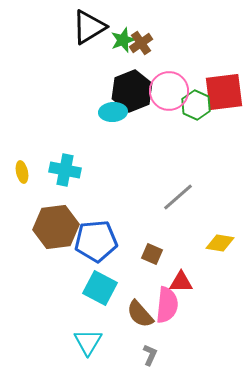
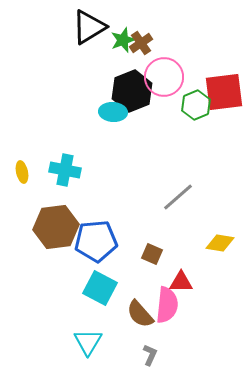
pink circle: moved 5 px left, 14 px up
green hexagon: rotated 12 degrees clockwise
cyan ellipse: rotated 8 degrees clockwise
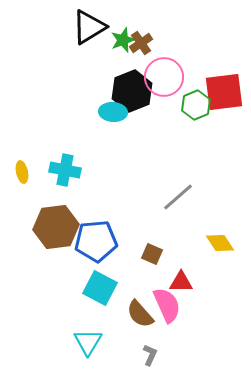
yellow diamond: rotated 48 degrees clockwise
pink semicircle: rotated 30 degrees counterclockwise
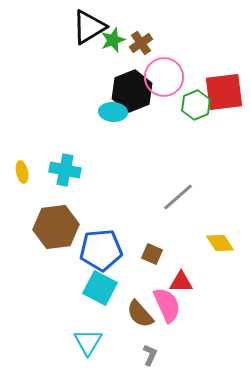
green star: moved 10 px left
blue pentagon: moved 5 px right, 9 px down
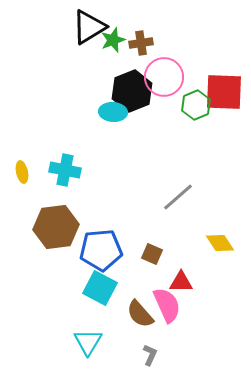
brown cross: rotated 25 degrees clockwise
red square: rotated 9 degrees clockwise
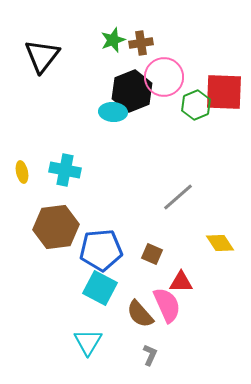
black triangle: moved 47 px left, 29 px down; rotated 21 degrees counterclockwise
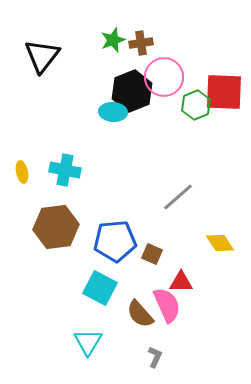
blue pentagon: moved 14 px right, 9 px up
gray L-shape: moved 5 px right, 2 px down
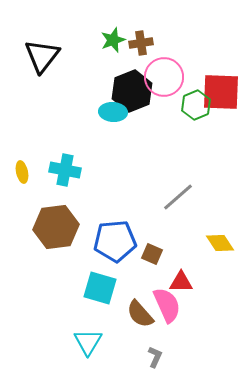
red square: moved 3 px left
cyan square: rotated 12 degrees counterclockwise
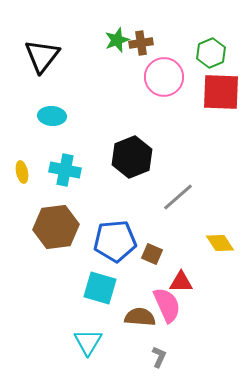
green star: moved 4 px right
black hexagon: moved 66 px down
green hexagon: moved 15 px right, 52 px up
cyan ellipse: moved 61 px left, 4 px down
brown semicircle: moved 3 px down; rotated 136 degrees clockwise
gray L-shape: moved 4 px right
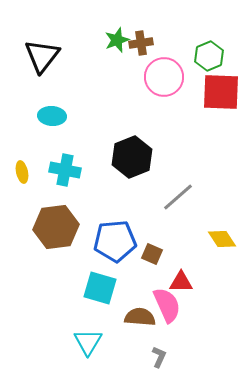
green hexagon: moved 2 px left, 3 px down
yellow diamond: moved 2 px right, 4 px up
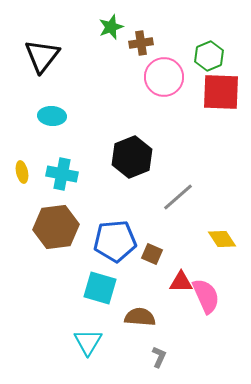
green star: moved 6 px left, 13 px up
cyan cross: moved 3 px left, 4 px down
pink semicircle: moved 39 px right, 9 px up
